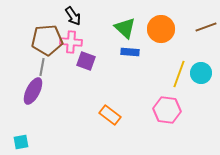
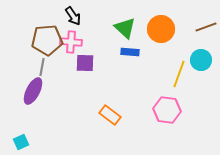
purple square: moved 1 px left, 2 px down; rotated 18 degrees counterclockwise
cyan circle: moved 13 px up
cyan square: rotated 14 degrees counterclockwise
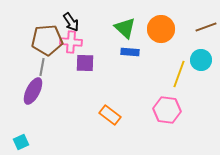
black arrow: moved 2 px left, 6 px down
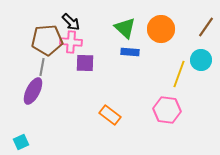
black arrow: rotated 12 degrees counterclockwise
brown line: rotated 35 degrees counterclockwise
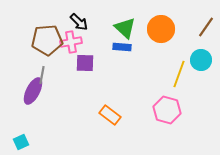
black arrow: moved 8 px right
pink cross: rotated 15 degrees counterclockwise
blue rectangle: moved 8 px left, 5 px up
gray line: moved 8 px down
pink hexagon: rotated 8 degrees clockwise
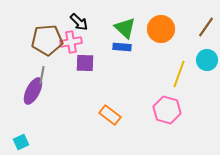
cyan circle: moved 6 px right
